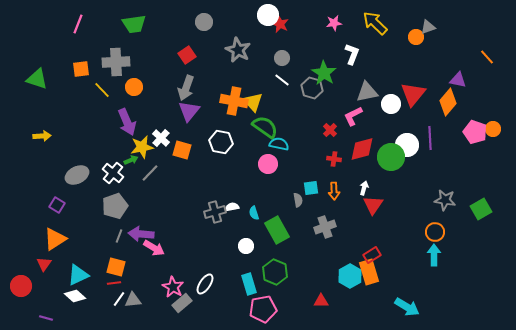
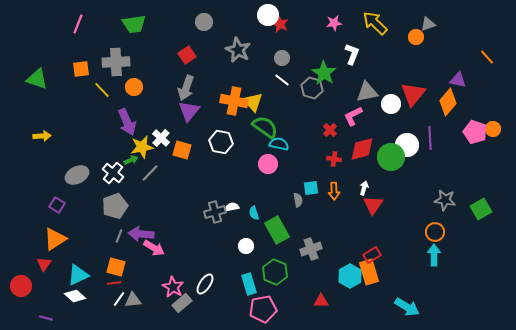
gray triangle at (428, 27): moved 3 px up
gray cross at (325, 227): moved 14 px left, 22 px down
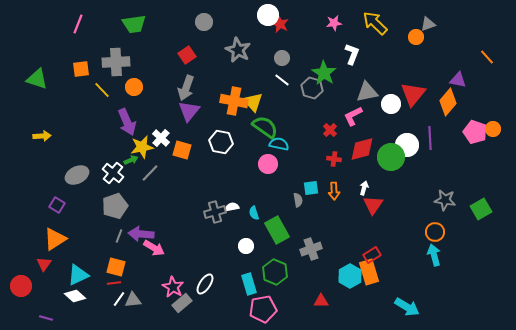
cyan arrow at (434, 255): rotated 15 degrees counterclockwise
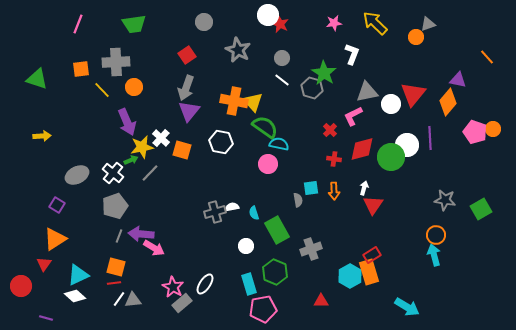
orange circle at (435, 232): moved 1 px right, 3 px down
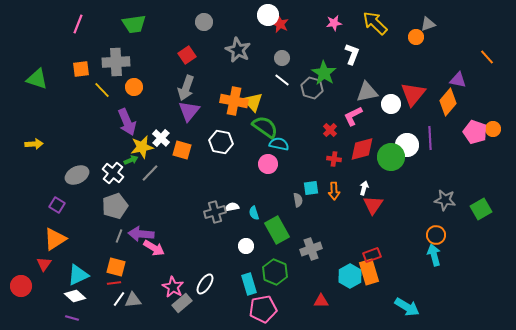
yellow arrow at (42, 136): moved 8 px left, 8 px down
red rectangle at (372, 255): rotated 12 degrees clockwise
purple line at (46, 318): moved 26 px right
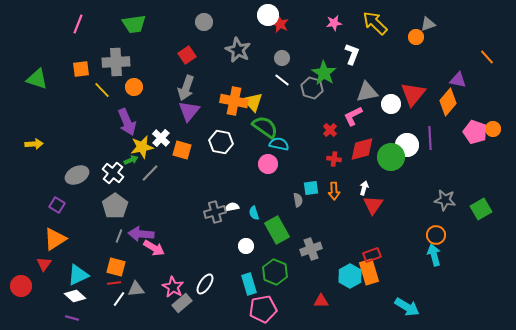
gray pentagon at (115, 206): rotated 15 degrees counterclockwise
gray triangle at (133, 300): moved 3 px right, 11 px up
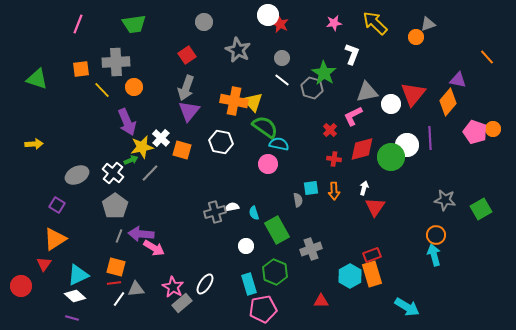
red triangle at (373, 205): moved 2 px right, 2 px down
orange rectangle at (369, 272): moved 3 px right, 2 px down
